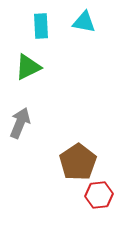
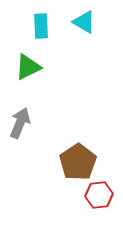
cyan triangle: rotated 20 degrees clockwise
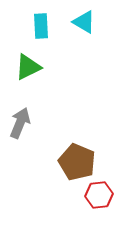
brown pentagon: moved 1 px left; rotated 15 degrees counterclockwise
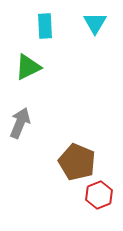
cyan triangle: moved 11 px right, 1 px down; rotated 30 degrees clockwise
cyan rectangle: moved 4 px right
red hexagon: rotated 16 degrees counterclockwise
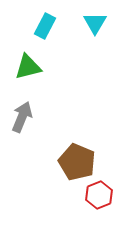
cyan rectangle: rotated 30 degrees clockwise
green triangle: rotated 12 degrees clockwise
gray arrow: moved 2 px right, 6 px up
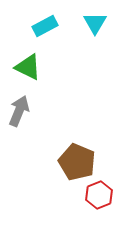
cyan rectangle: rotated 35 degrees clockwise
green triangle: rotated 40 degrees clockwise
gray arrow: moved 3 px left, 6 px up
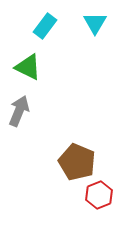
cyan rectangle: rotated 25 degrees counterclockwise
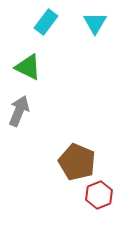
cyan rectangle: moved 1 px right, 4 px up
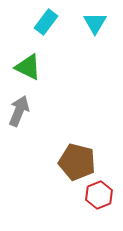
brown pentagon: rotated 9 degrees counterclockwise
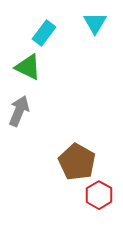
cyan rectangle: moved 2 px left, 11 px down
brown pentagon: rotated 15 degrees clockwise
red hexagon: rotated 8 degrees counterclockwise
